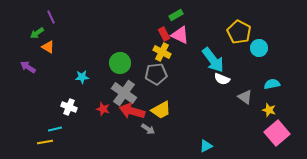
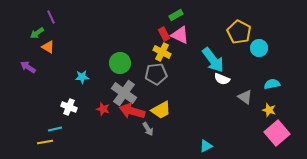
gray arrow: rotated 24 degrees clockwise
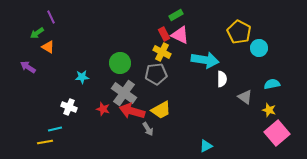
cyan arrow: moved 8 px left; rotated 44 degrees counterclockwise
white semicircle: rotated 112 degrees counterclockwise
